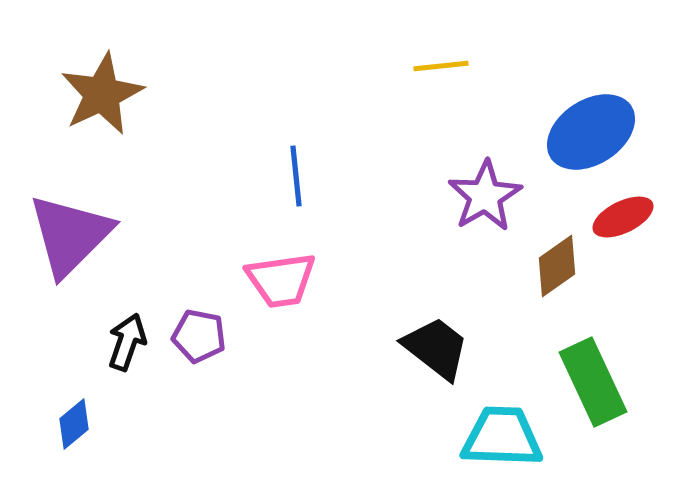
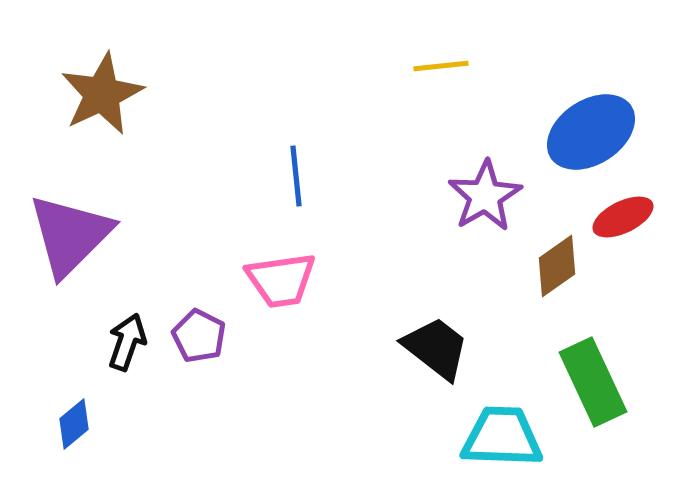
purple pentagon: rotated 16 degrees clockwise
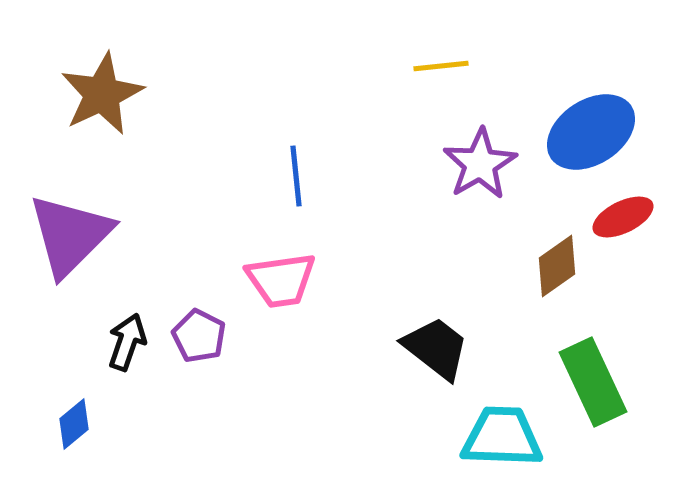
purple star: moved 5 px left, 32 px up
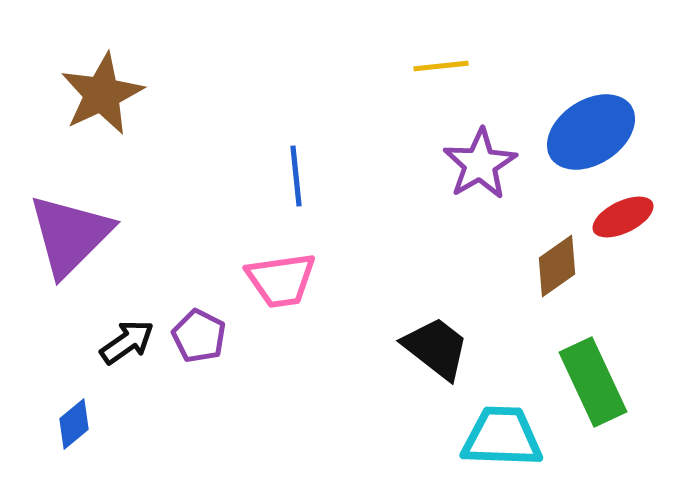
black arrow: rotated 36 degrees clockwise
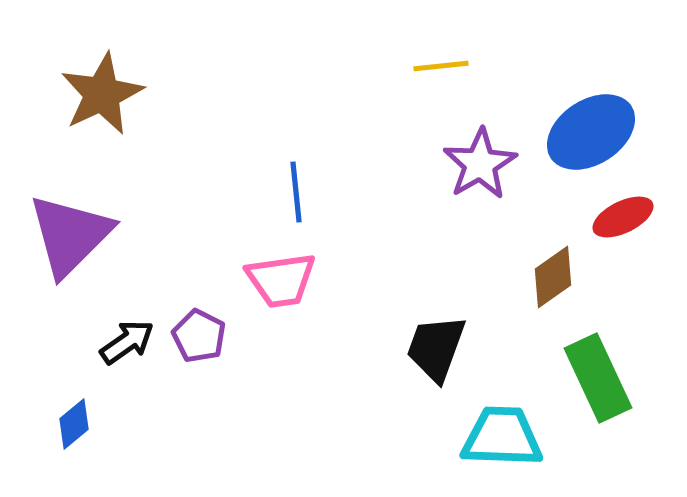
blue line: moved 16 px down
brown diamond: moved 4 px left, 11 px down
black trapezoid: rotated 108 degrees counterclockwise
green rectangle: moved 5 px right, 4 px up
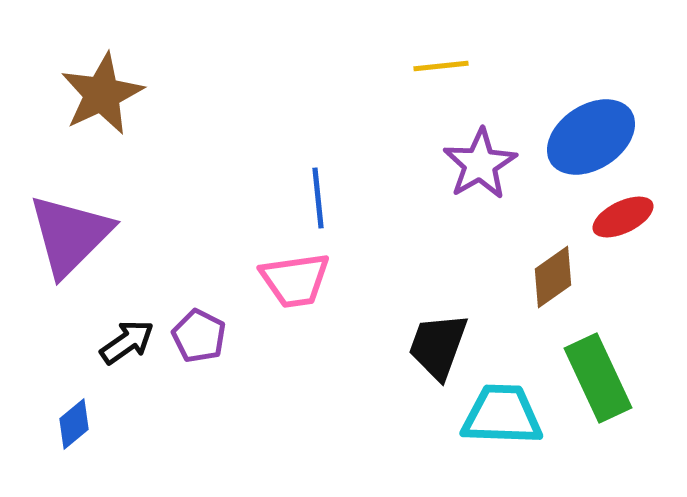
blue ellipse: moved 5 px down
blue line: moved 22 px right, 6 px down
pink trapezoid: moved 14 px right
black trapezoid: moved 2 px right, 2 px up
cyan trapezoid: moved 22 px up
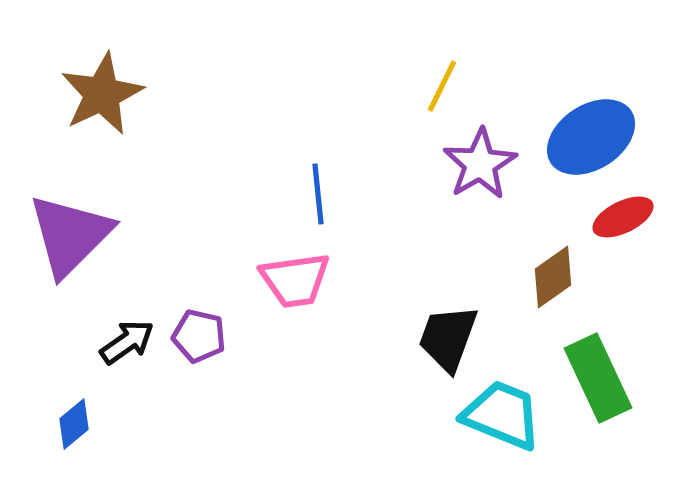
yellow line: moved 1 px right, 20 px down; rotated 58 degrees counterclockwise
blue line: moved 4 px up
purple pentagon: rotated 14 degrees counterclockwise
black trapezoid: moved 10 px right, 8 px up
cyan trapezoid: rotated 20 degrees clockwise
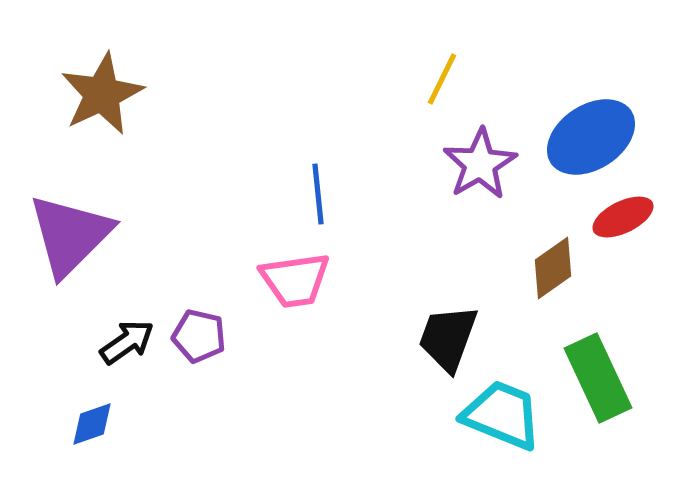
yellow line: moved 7 px up
brown diamond: moved 9 px up
blue diamond: moved 18 px right; rotated 21 degrees clockwise
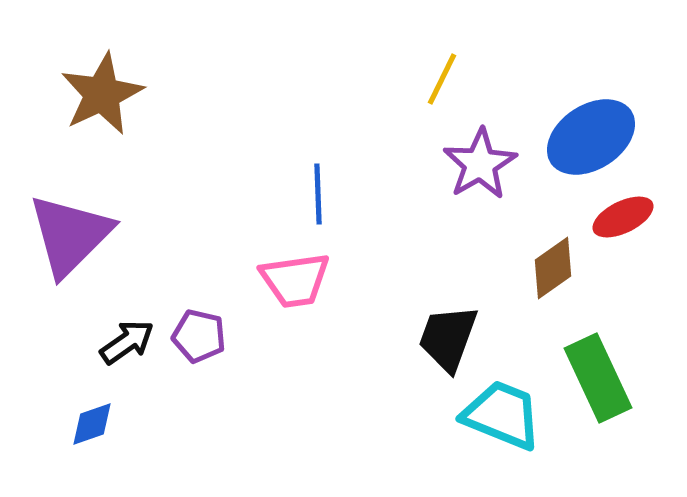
blue line: rotated 4 degrees clockwise
